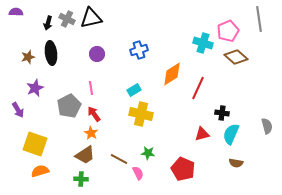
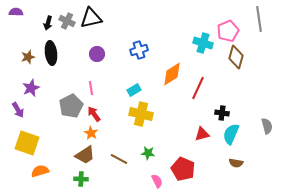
gray cross: moved 2 px down
brown diamond: rotated 65 degrees clockwise
purple star: moved 4 px left
gray pentagon: moved 2 px right
yellow square: moved 8 px left, 1 px up
pink semicircle: moved 19 px right, 8 px down
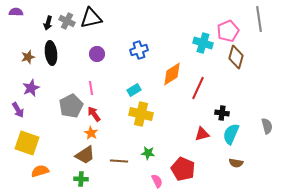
brown line: moved 2 px down; rotated 24 degrees counterclockwise
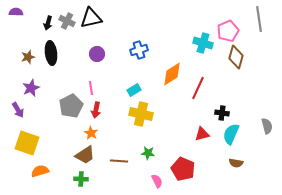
red arrow: moved 2 px right, 4 px up; rotated 133 degrees counterclockwise
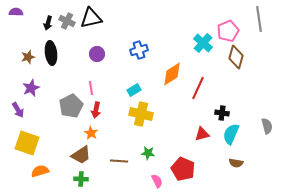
cyan cross: rotated 24 degrees clockwise
brown trapezoid: moved 4 px left
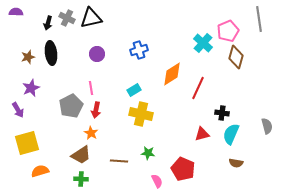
gray cross: moved 3 px up
yellow square: rotated 35 degrees counterclockwise
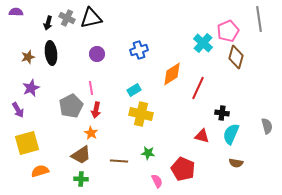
red triangle: moved 2 px down; rotated 28 degrees clockwise
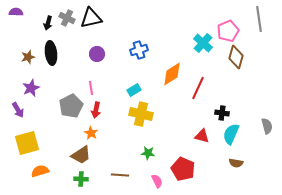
brown line: moved 1 px right, 14 px down
